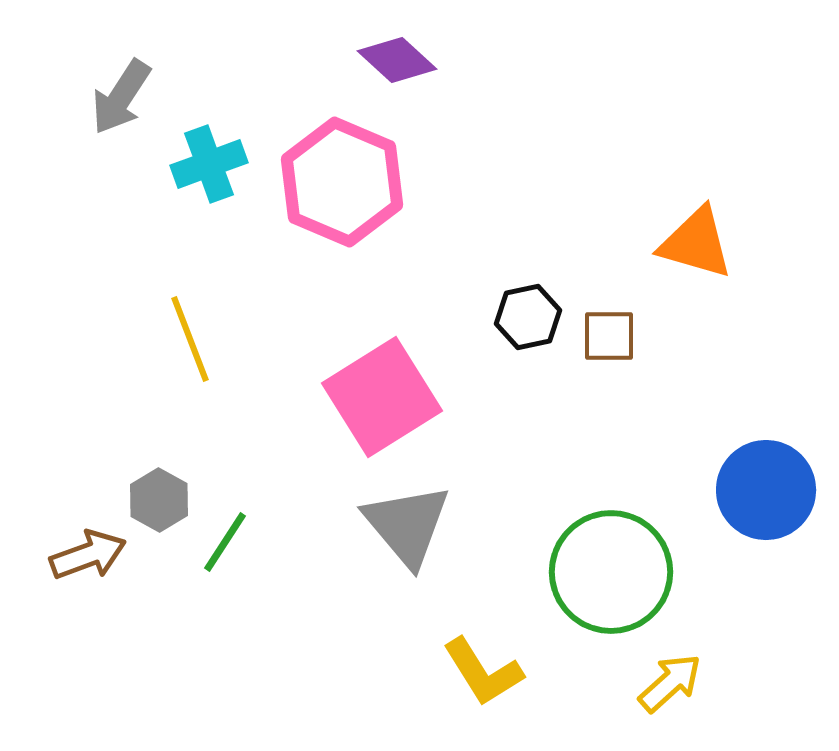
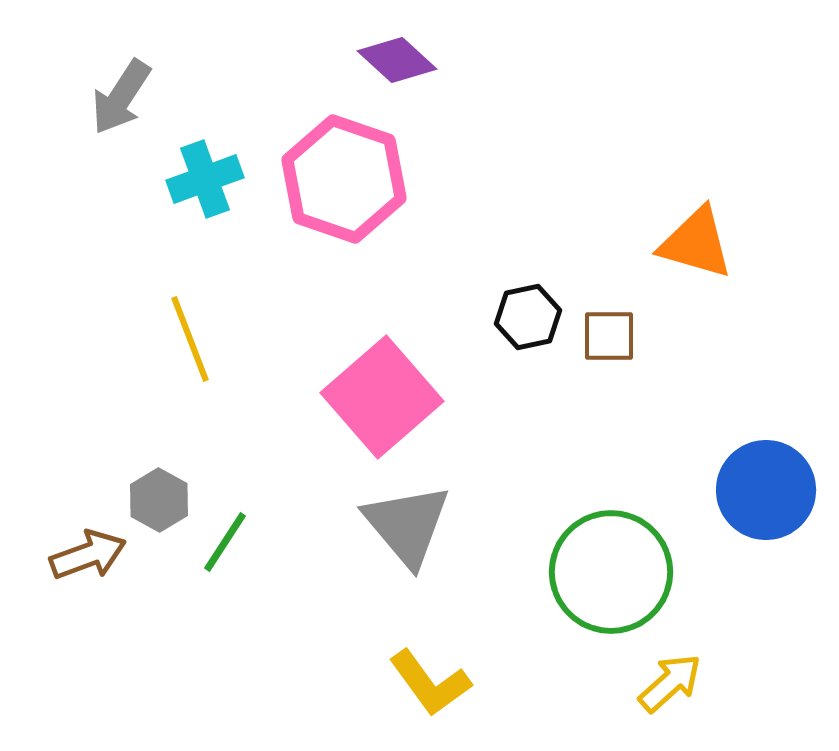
cyan cross: moved 4 px left, 15 px down
pink hexagon: moved 2 px right, 3 px up; rotated 4 degrees counterclockwise
pink square: rotated 9 degrees counterclockwise
yellow L-shape: moved 53 px left, 11 px down; rotated 4 degrees counterclockwise
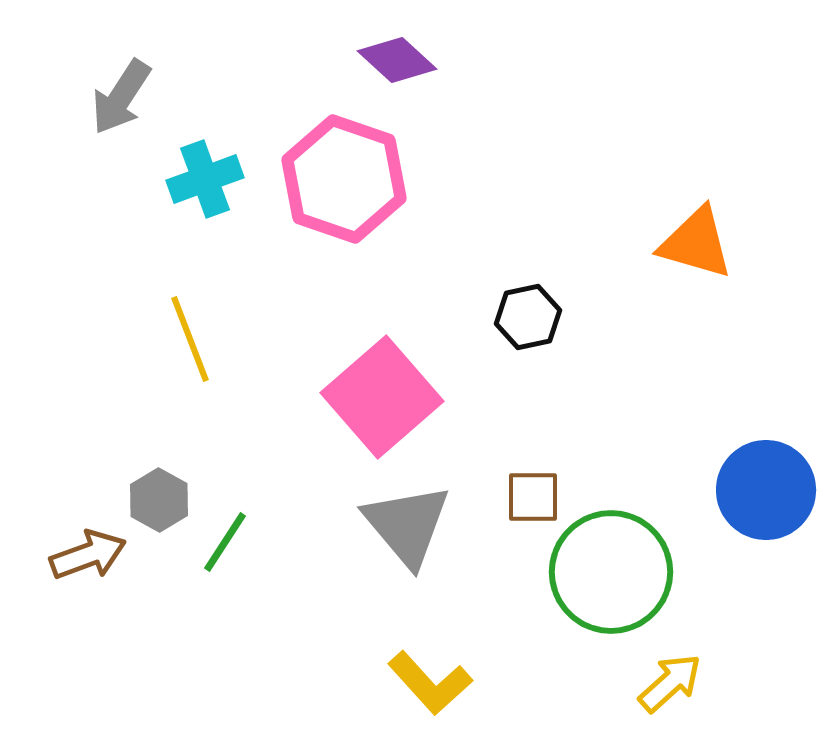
brown square: moved 76 px left, 161 px down
yellow L-shape: rotated 6 degrees counterclockwise
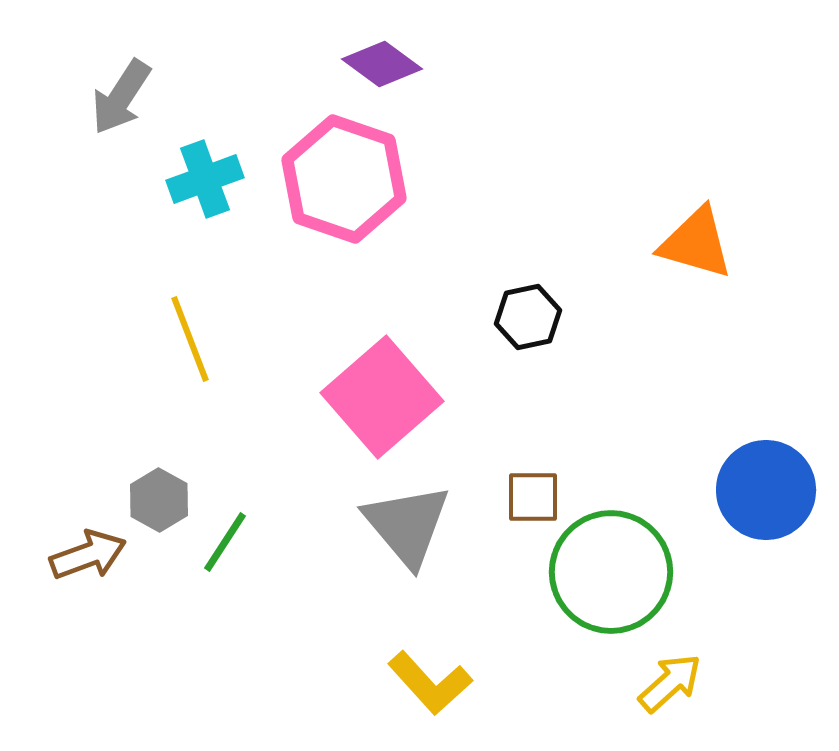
purple diamond: moved 15 px left, 4 px down; rotated 6 degrees counterclockwise
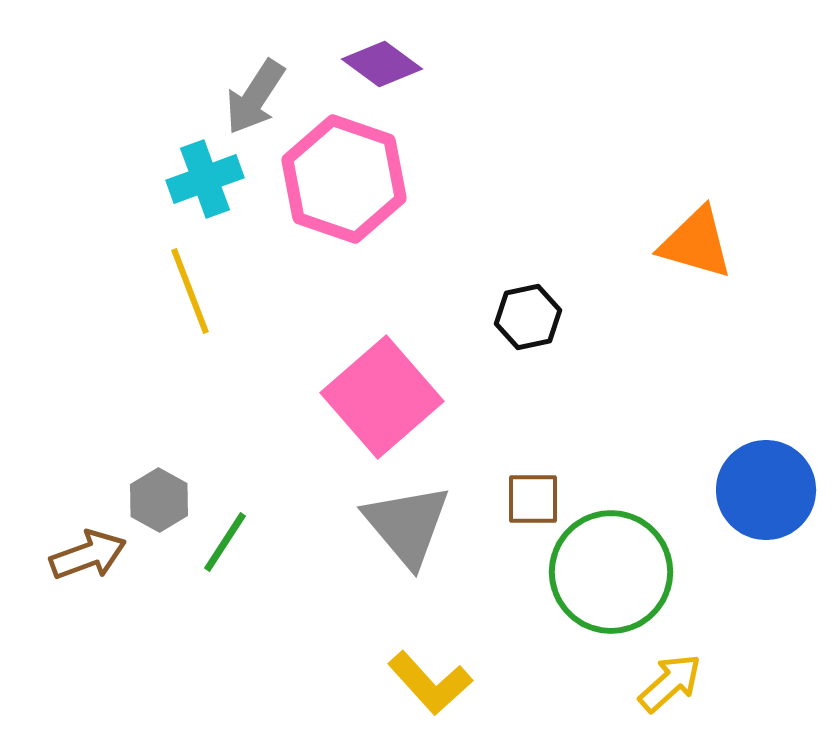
gray arrow: moved 134 px right
yellow line: moved 48 px up
brown square: moved 2 px down
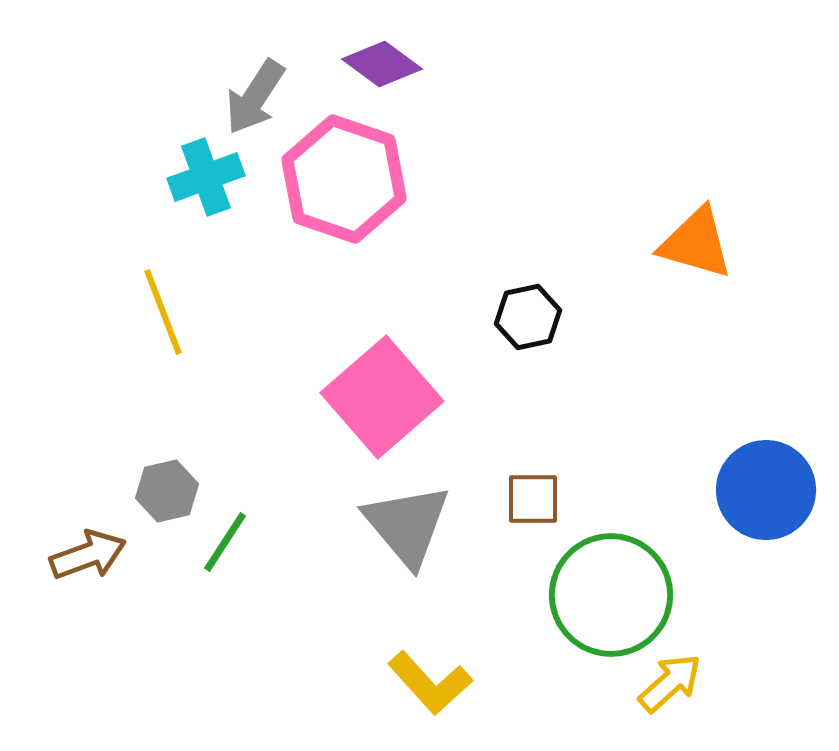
cyan cross: moved 1 px right, 2 px up
yellow line: moved 27 px left, 21 px down
gray hexagon: moved 8 px right, 9 px up; rotated 18 degrees clockwise
green circle: moved 23 px down
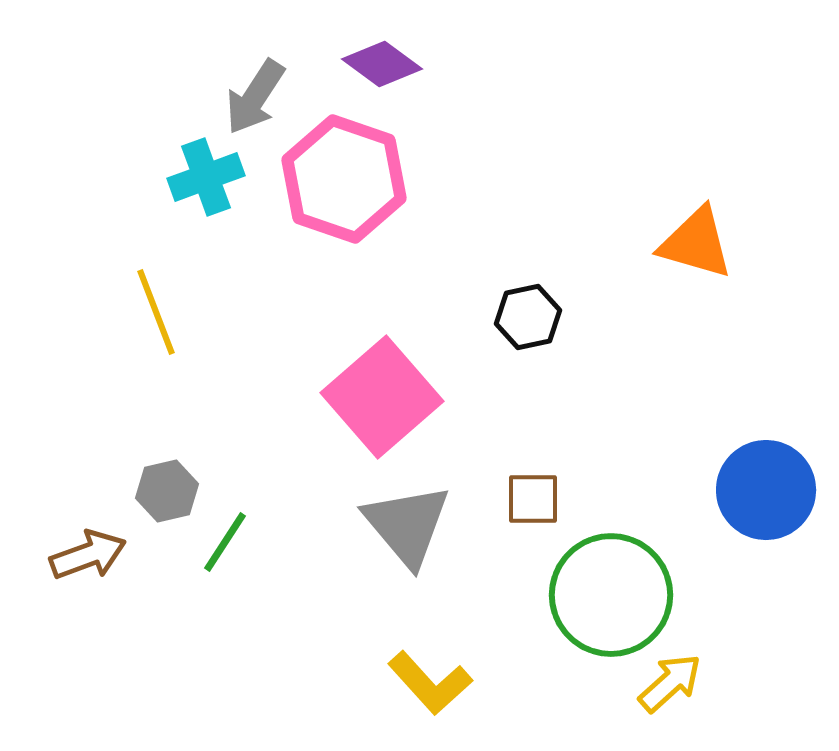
yellow line: moved 7 px left
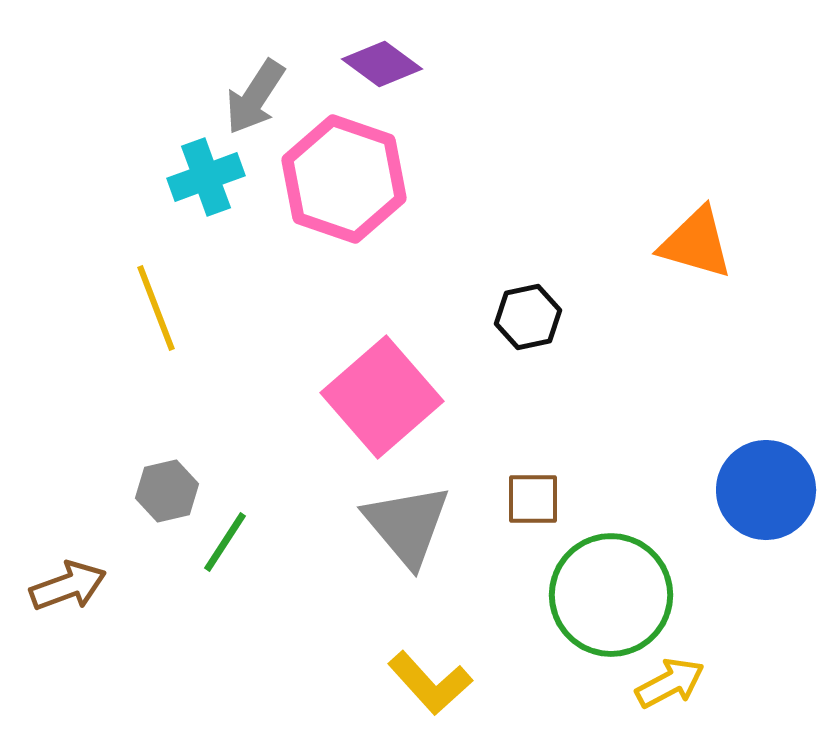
yellow line: moved 4 px up
brown arrow: moved 20 px left, 31 px down
yellow arrow: rotated 14 degrees clockwise
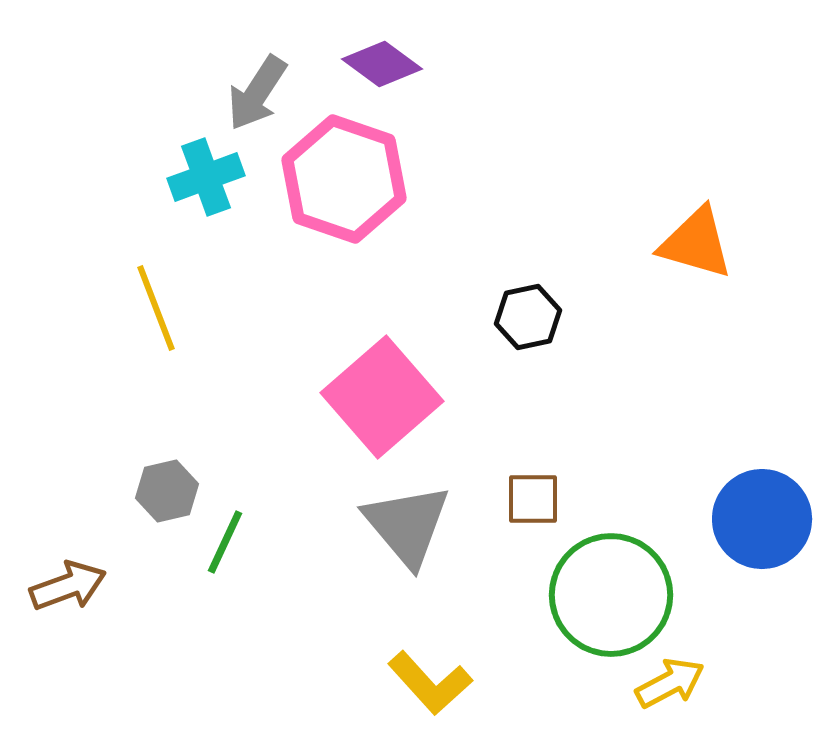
gray arrow: moved 2 px right, 4 px up
blue circle: moved 4 px left, 29 px down
green line: rotated 8 degrees counterclockwise
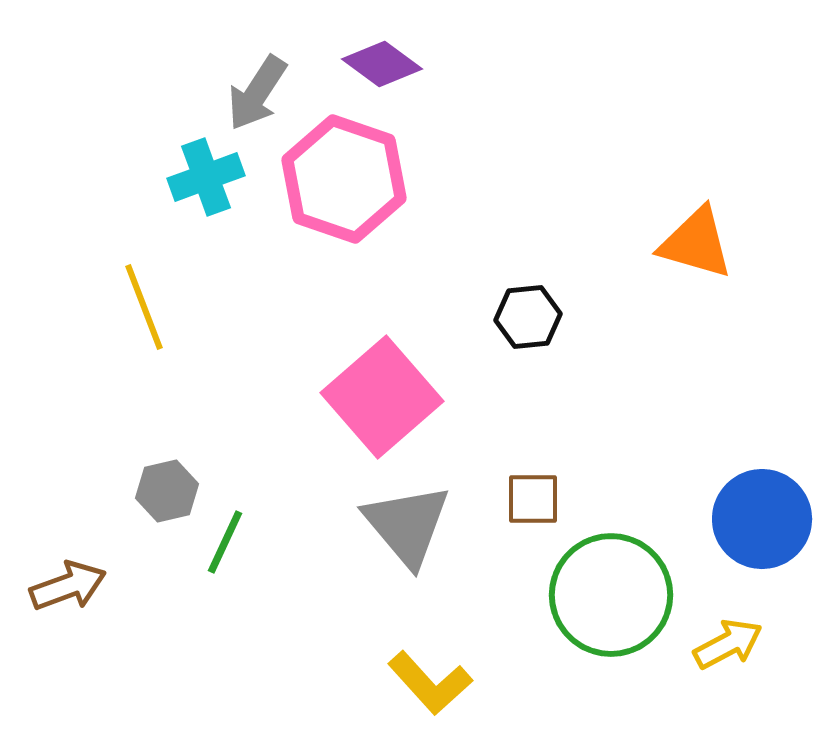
yellow line: moved 12 px left, 1 px up
black hexagon: rotated 6 degrees clockwise
yellow arrow: moved 58 px right, 39 px up
